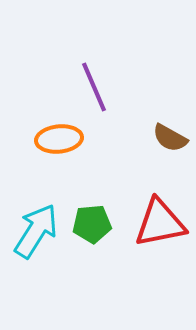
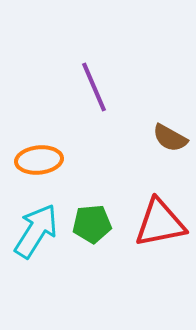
orange ellipse: moved 20 px left, 21 px down
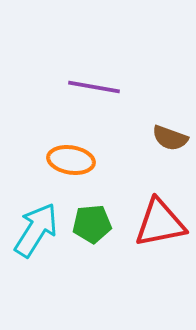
purple line: rotated 57 degrees counterclockwise
brown semicircle: rotated 9 degrees counterclockwise
orange ellipse: moved 32 px right; rotated 15 degrees clockwise
cyan arrow: moved 1 px up
